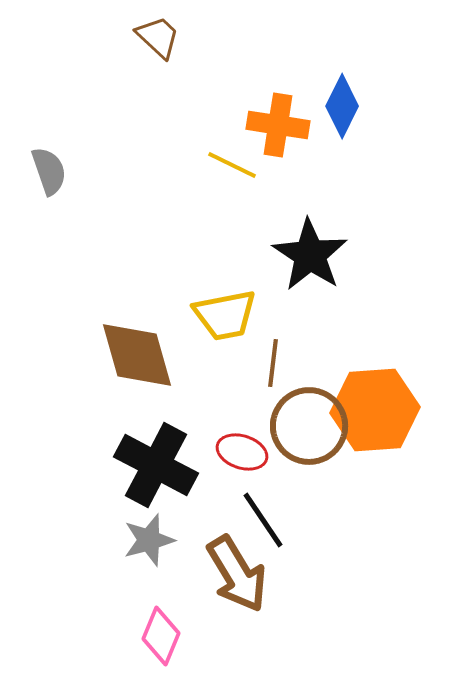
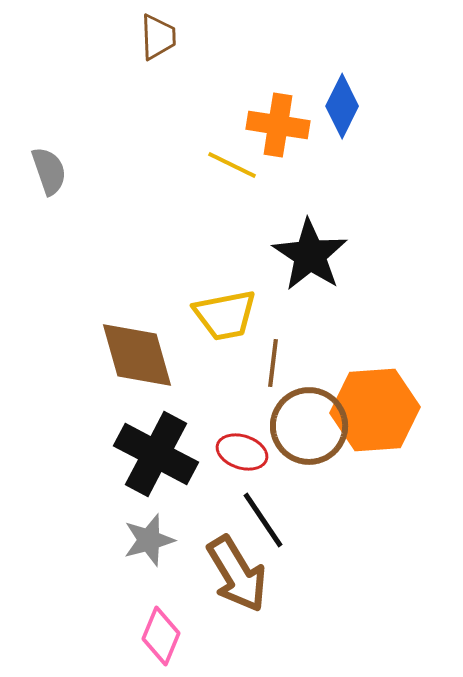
brown trapezoid: rotated 45 degrees clockwise
black cross: moved 11 px up
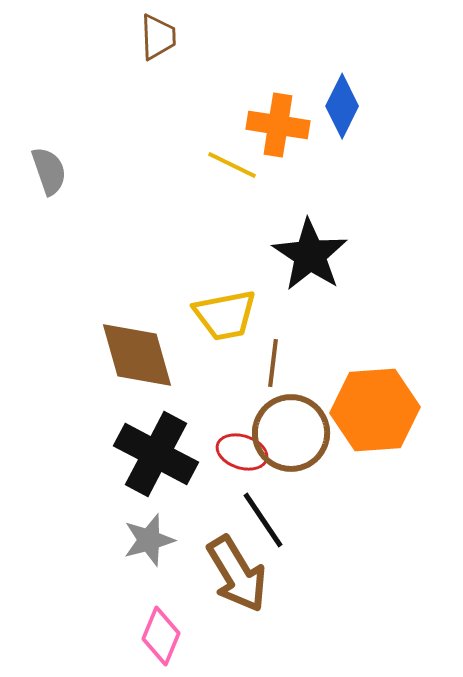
brown circle: moved 18 px left, 7 px down
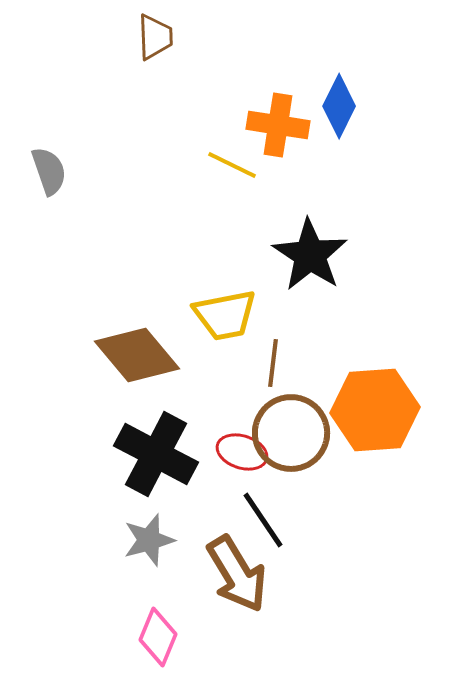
brown trapezoid: moved 3 px left
blue diamond: moved 3 px left
brown diamond: rotated 24 degrees counterclockwise
pink diamond: moved 3 px left, 1 px down
